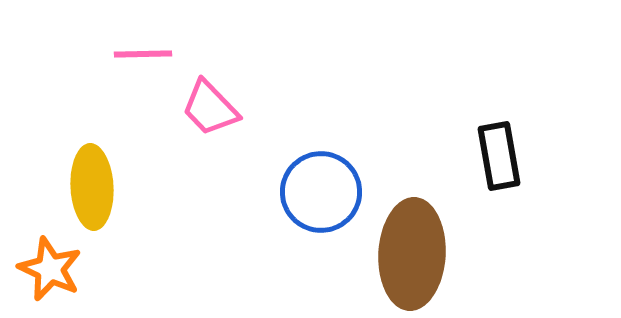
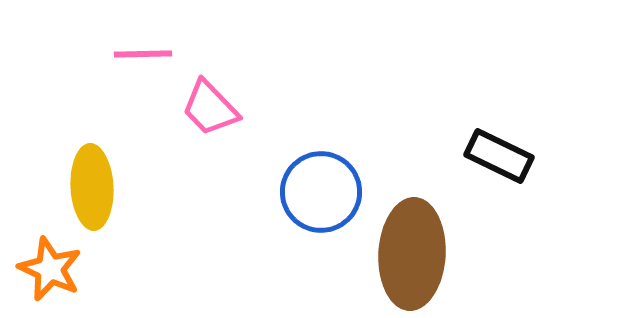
black rectangle: rotated 54 degrees counterclockwise
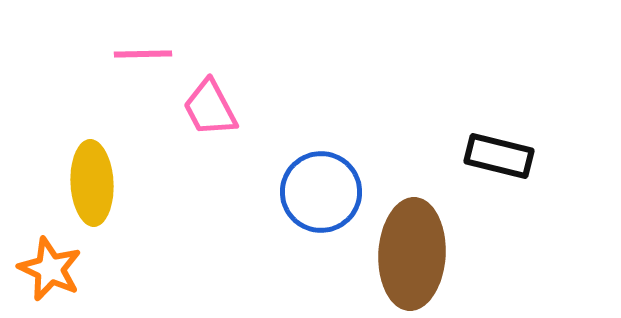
pink trapezoid: rotated 16 degrees clockwise
black rectangle: rotated 12 degrees counterclockwise
yellow ellipse: moved 4 px up
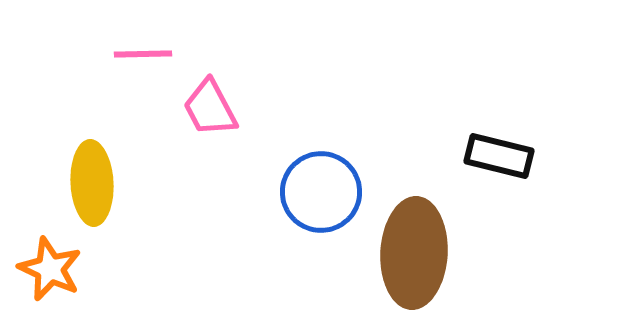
brown ellipse: moved 2 px right, 1 px up
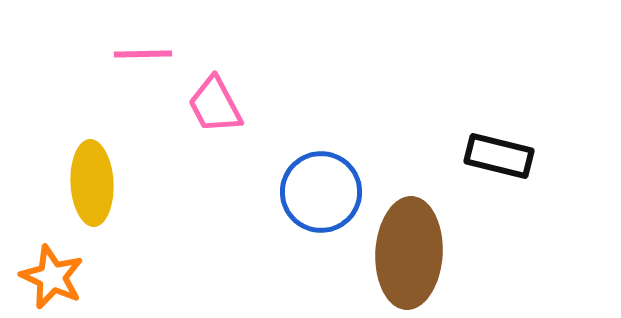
pink trapezoid: moved 5 px right, 3 px up
brown ellipse: moved 5 px left
orange star: moved 2 px right, 8 px down
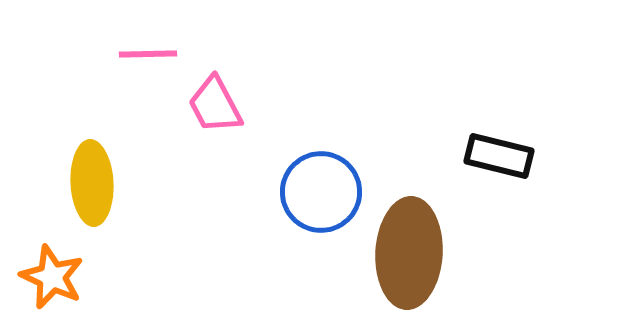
pink line: moved 5 px right
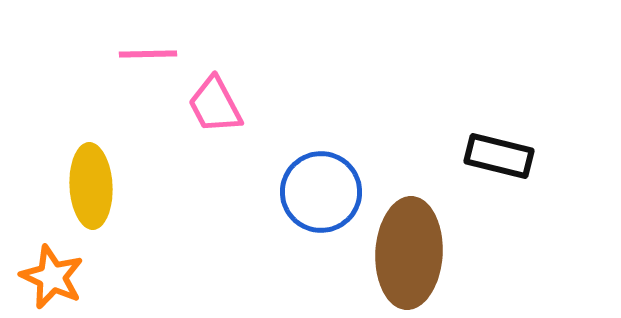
yellow ellipse: moved 1 px left, 3 px down
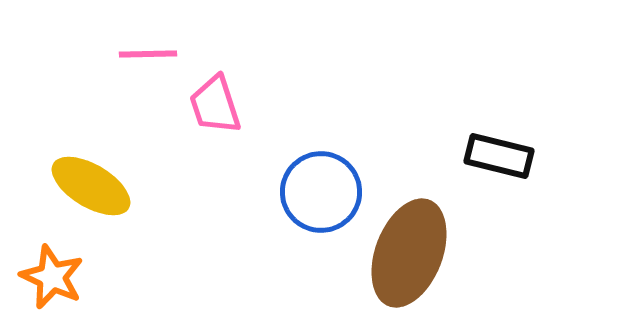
pink trapezoid: rotated 10 degrees clockwise
yellow ellipse: rotated 56 degrees counterclockwise
brown ellipse: rotated 18 degrees clockwise
